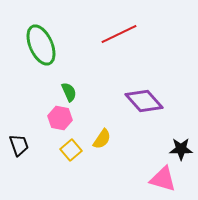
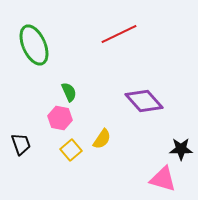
green ellipse: moved 7 px left
black trapezoid: moved 2 px right, 1 px up
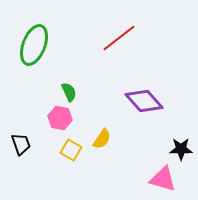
red line: moved 4 px down; rotated 12 degrees counterclockwise
green ellipse: rotated 45 degrees clockwise
yellow square: rotated 20 degrees counterclockwise
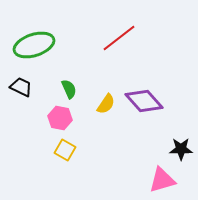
green ellipse: rotated 51 degrees clockwise
green semicircle: moved 3 px up
yellow semicircle: moved 4 px right, 35 px up
black trapezoid: moved 57 px up; rotated 45 degrees counterclockwise
yellow square: moved 6 px left
pink triangle: moved 1 px left, 1 px down; rotated 32 degrees counterclockwise
